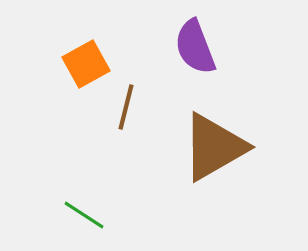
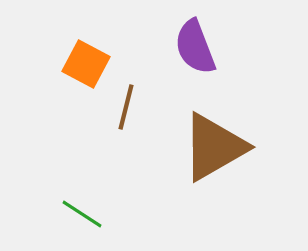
orange square: rotated 33 degrees counterclockwise
green line: moved 2 px left, 1 px up
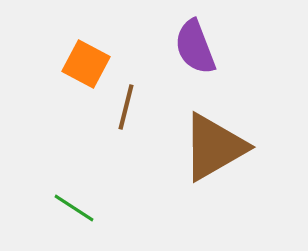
green line: moved 8 px left, 6 px up
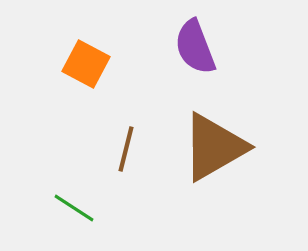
brown line: moved 42 px down
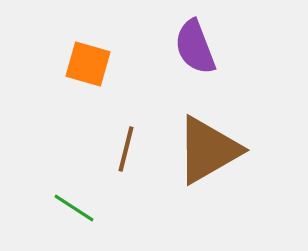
orange square: moved 2 px right; rotated 12 degrees counterclockwise
brown triangle: moved 6 px left, 3 px down
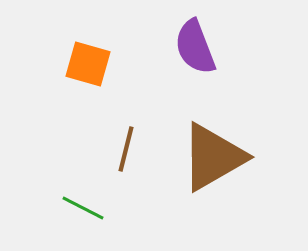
brown triangle: moved 5 px right, 7 px down
green line: moved 9 px right; rotated 6 degrees counterclockwise
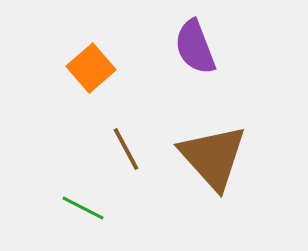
orange square: moved 3 px right, 4 px down; rotated 33 degrees clockwise
brown line: rotated 42 degrees counterclockwise
brown triangle: rotated 42 degrees counterclockwise
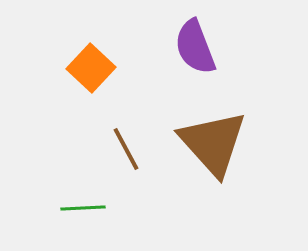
orange square: rotated 6 degrees counterclockwise
brown triangle: moved 14 px up
green line: rotated 30 degrees counterclockwise
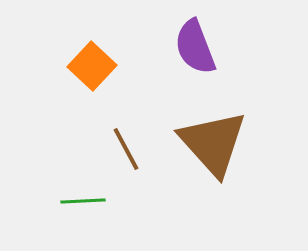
orange square: moved 1 px right, 2 px up
green line: moved 7 px up
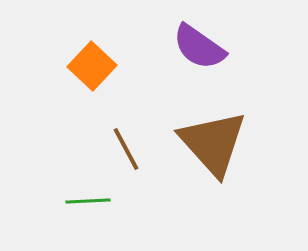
purple semicircle: moved 4 px right; rotated 34 degrees counterclockwise
green line: moved 5 px right
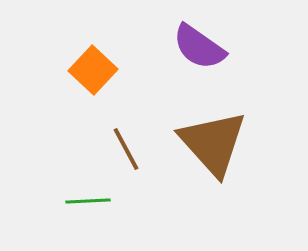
orange square: moved 1 px right, 4 px down
